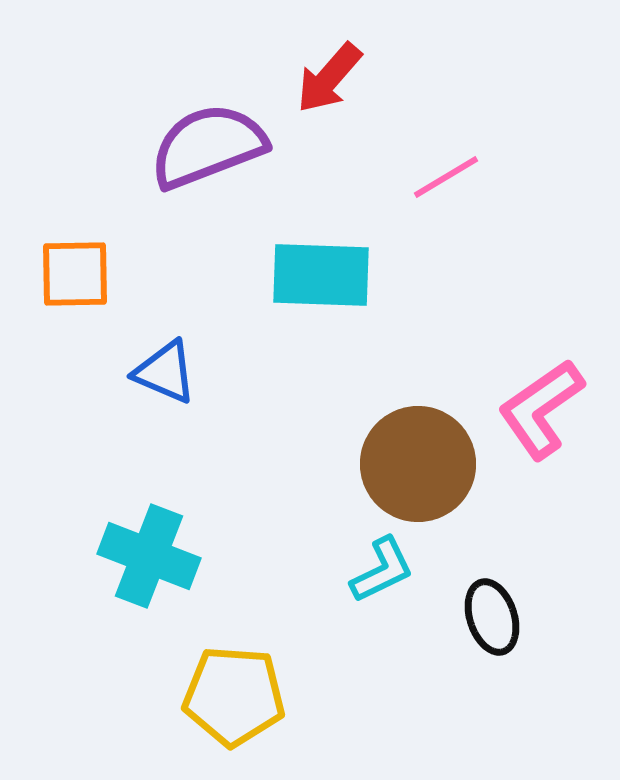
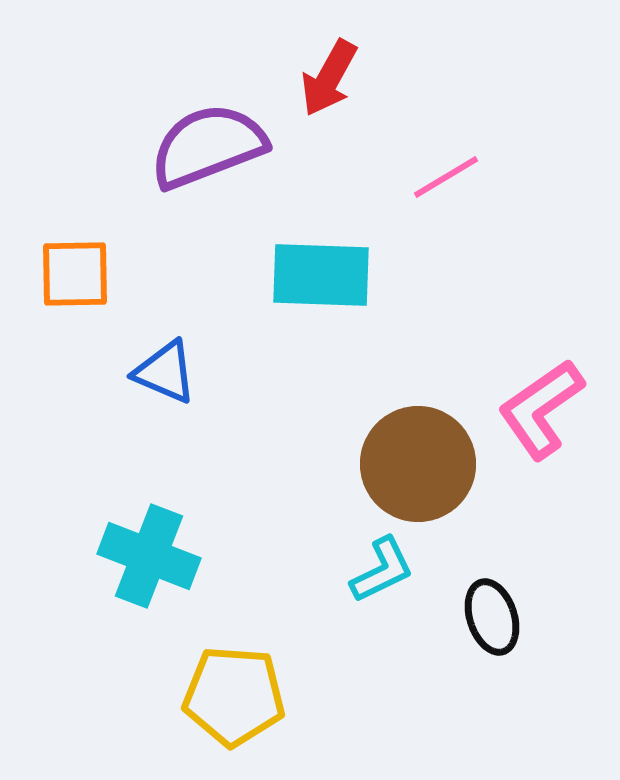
red arrow: rotated 12 degrees counterclockwise
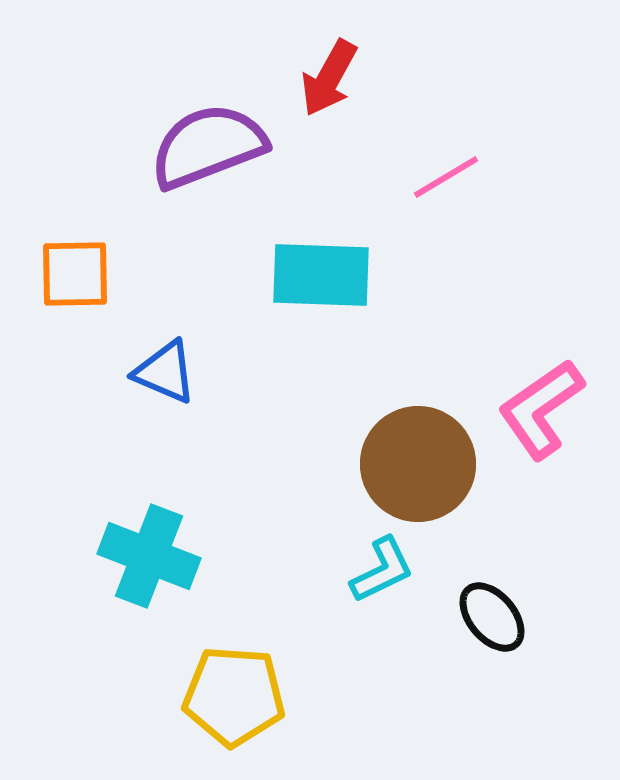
black ellipse: rotated 22 degrees counterclockwise
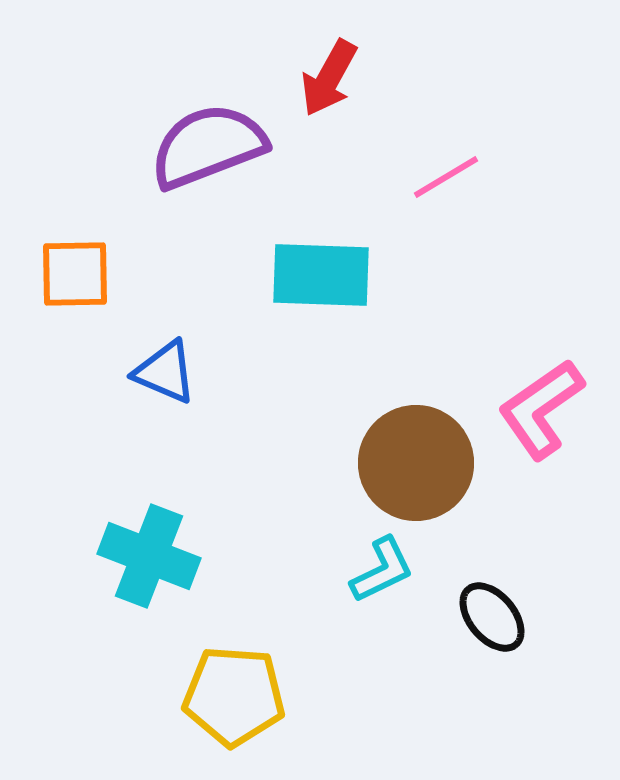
brown circle: moved 2 px left, 1 px up
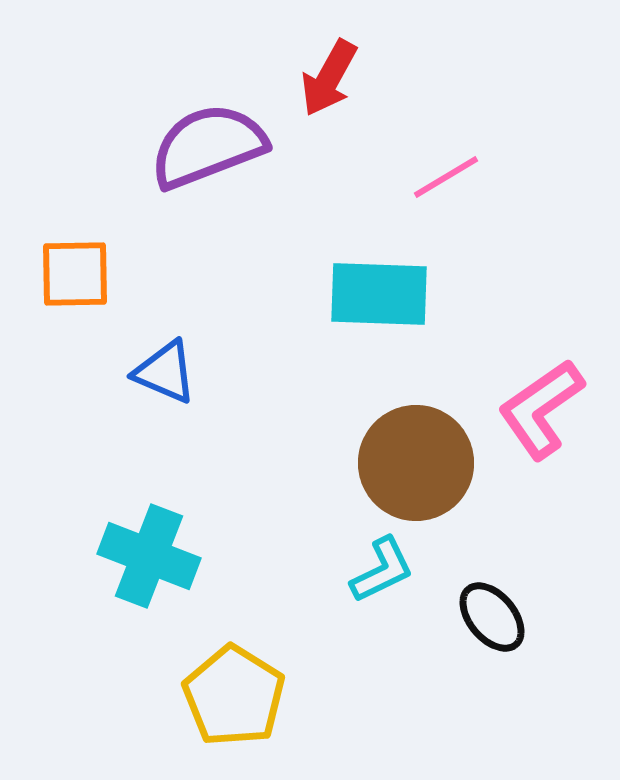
cyan rectangle: moved 58 px right, 19 px down
yellow pentagon: rotated 28 degrees clockwise
